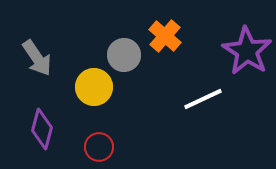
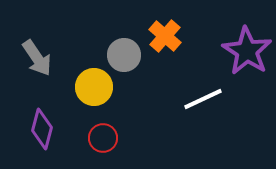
red circle: moved 4 px right, 9 px up
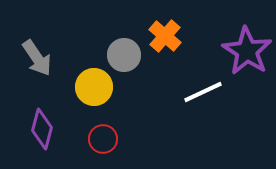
white line: moved 7 px up
red circle: moved 1 px down
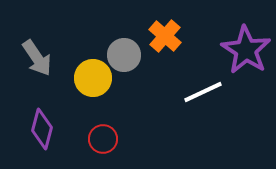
purple star: moved 1 px left, 1 px up
yellow circle: moved 1 px left, 9 px up
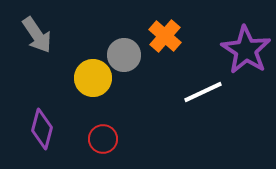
gray arrow: moved 23 px up
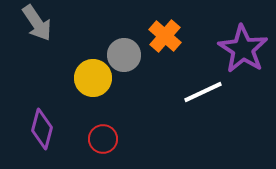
gray arrow: moved 12 px up
purple star: moved 3 px left, 1 px up
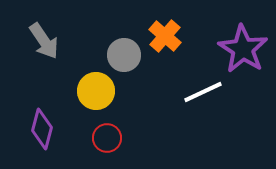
gray arrow: moved 7 px right, 18 px down
yellow circle: moved 3 px right, 13 px down
red circle: moved 4 px right, 1 px up
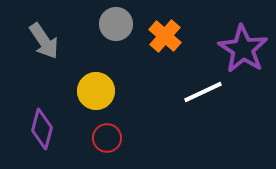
gray circle: moved 8 px left, 31 px up
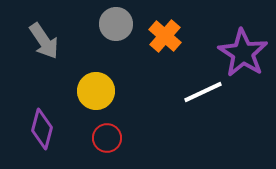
purple star: moved 4 px down
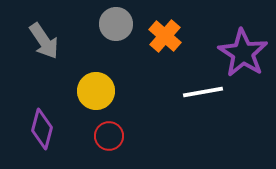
white line: rotated 15 degrees clockwise
red circle: moved 2 px right, 2 px up
